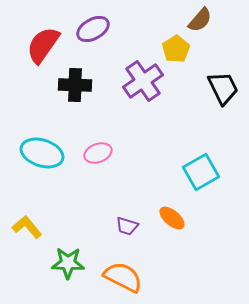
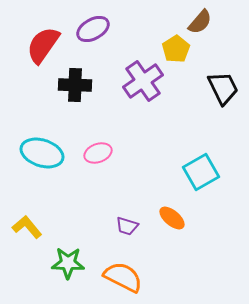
brown semicircle: moved 2 px down
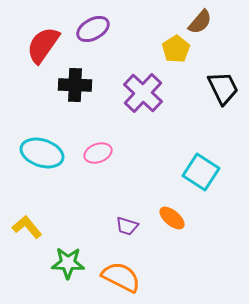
purple cross: moved 12 px down; rotated 12 degrees counterclockwise
cyan square: rotated 27 degrees counterclockwise
orange semicircle: moved 2 px left
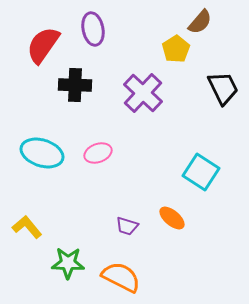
purple ellipse: rotated 72 degrees counterclockwise
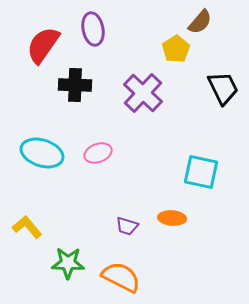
cyan square: rotated 21 degrees counterclockwise
orange ellipse: rotated 36 degrees counterclockwise
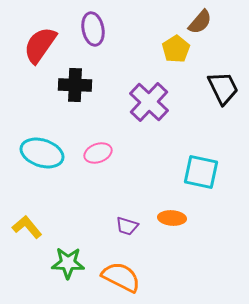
red semicircle: moved 3 px left
purple cross: moved 6 px right, 9 px down
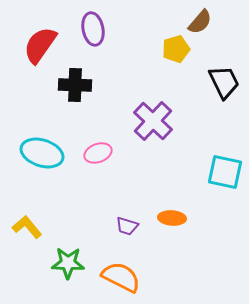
yellow pentagon: rotated 16 degrees clockwise
black trapezoid: moved 1 px right, 6 px up
purple cross: moved 4 px right, 19 px down
cyan square: moved 24 px right
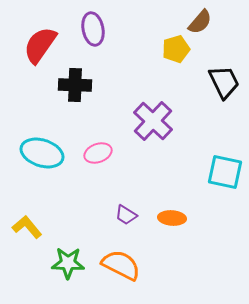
purple trapezoid: moved 1 px left, 11 px up; rotated 15 degrees clockwise
orange semicircle: moved 12 px up
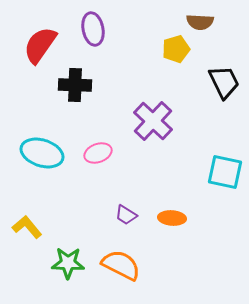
brown semicircle: rotated 52 degrees clockwise
